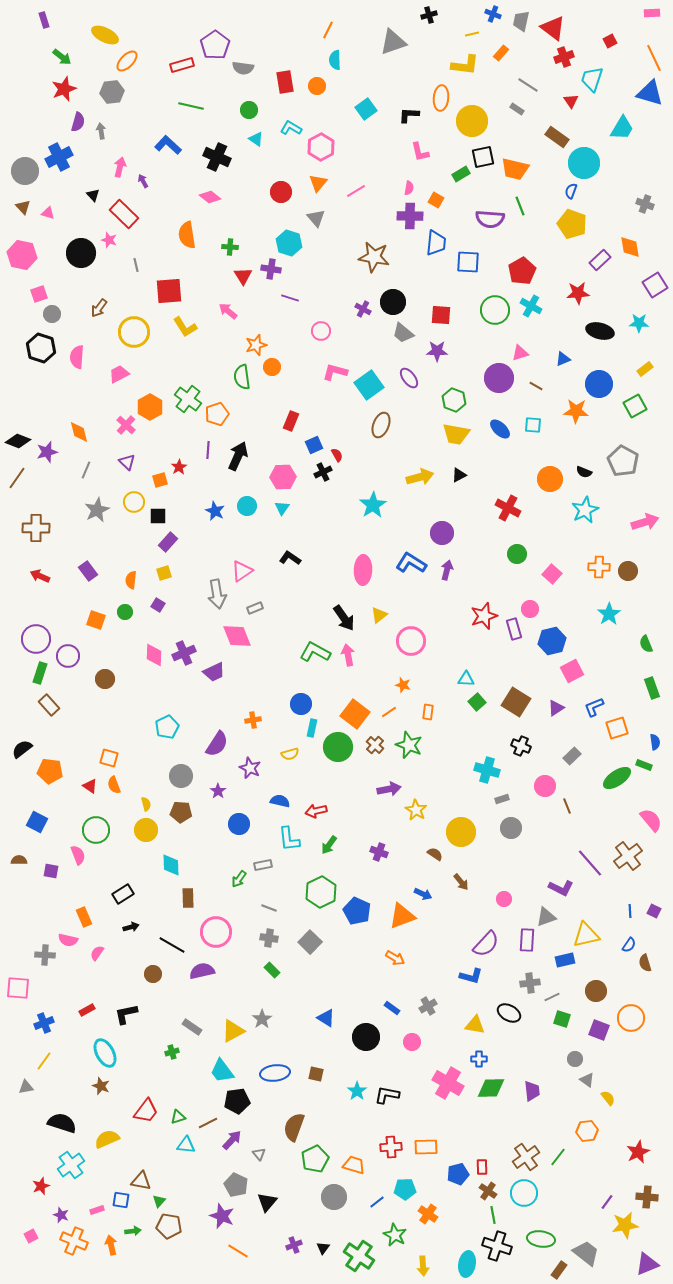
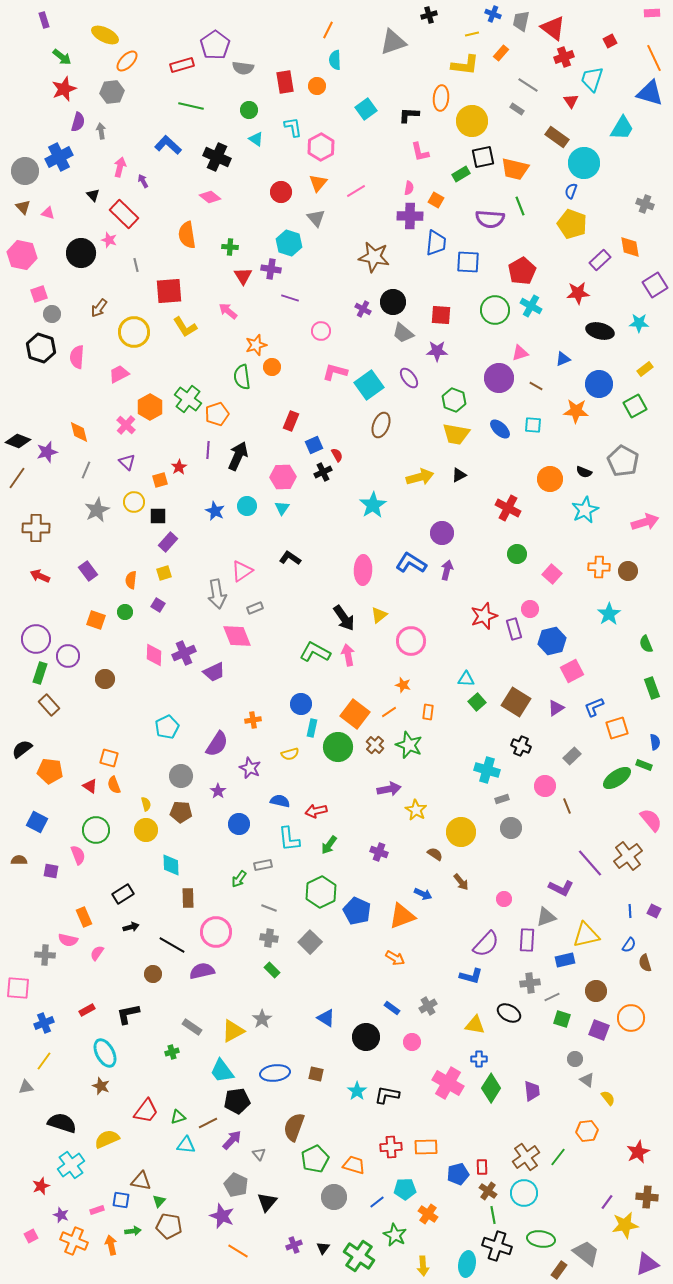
cyan L-shape at (291, 128): moved 2 px right, 1 px up; rotated 50 degrees clockwise
black L-shape at (126, 1014): moved 2 px right
green diamond at (491, 1088): rotated 56 degrees counterclockwise
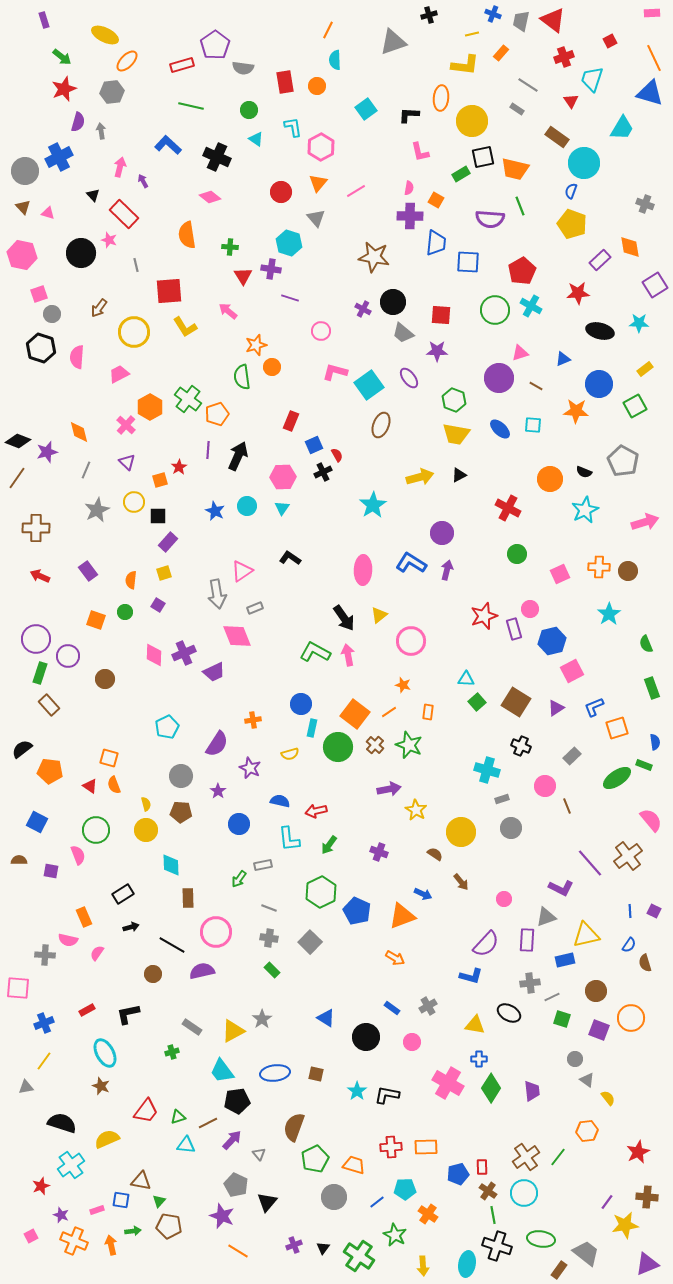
red triangle at (553, 28): moved 8 px up
pink square at (552, 574): moved 8 px right; rotated 24 degrees clockwise
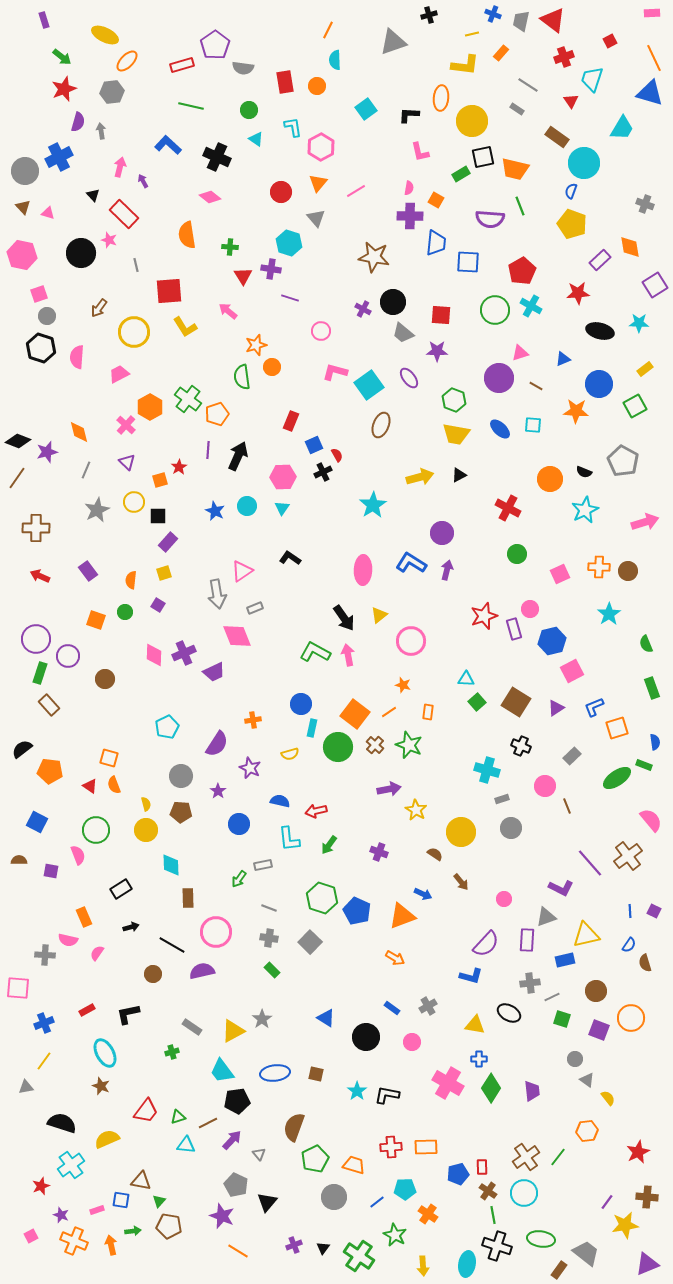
gray circle at (52, 314): moved 5 px left, 2 px down
green hexagon at (321, 892): moved 1 px right, 6 px down; rotated 16 degrees counterclockwise
black rectangle at (123, 894): moved 2 px left, 5 px up
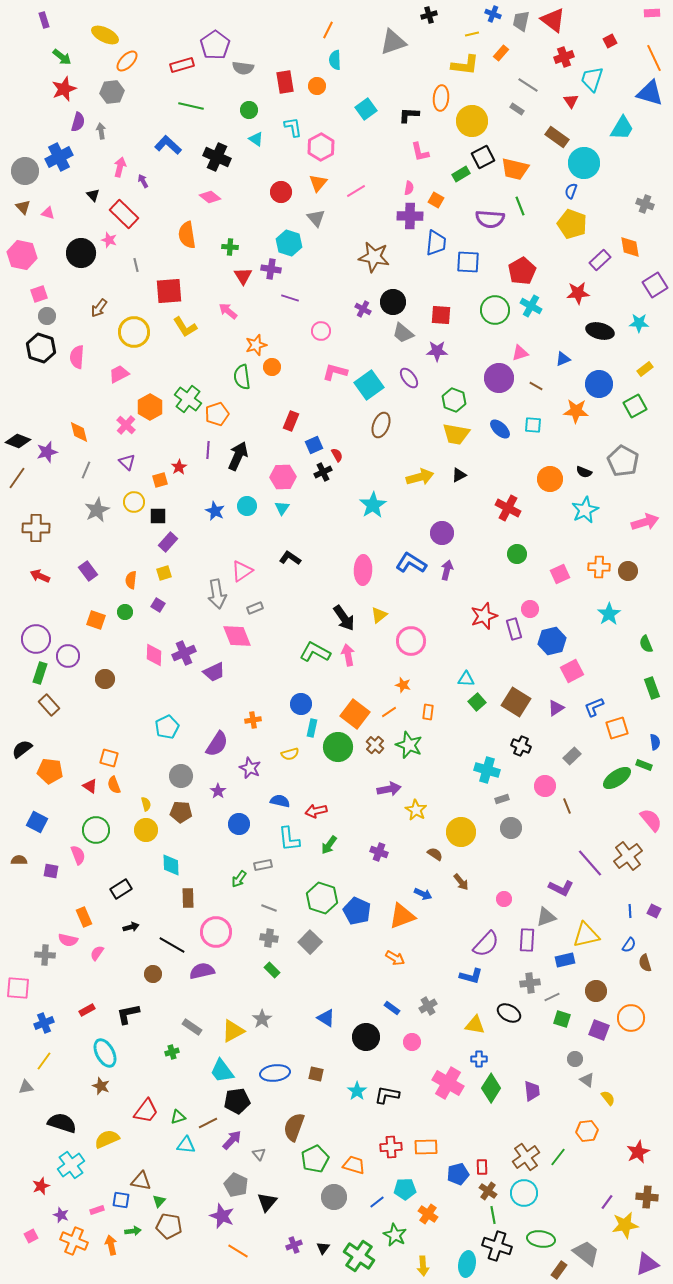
black square at (483, 157): rotated 15 degrees counterclockwise
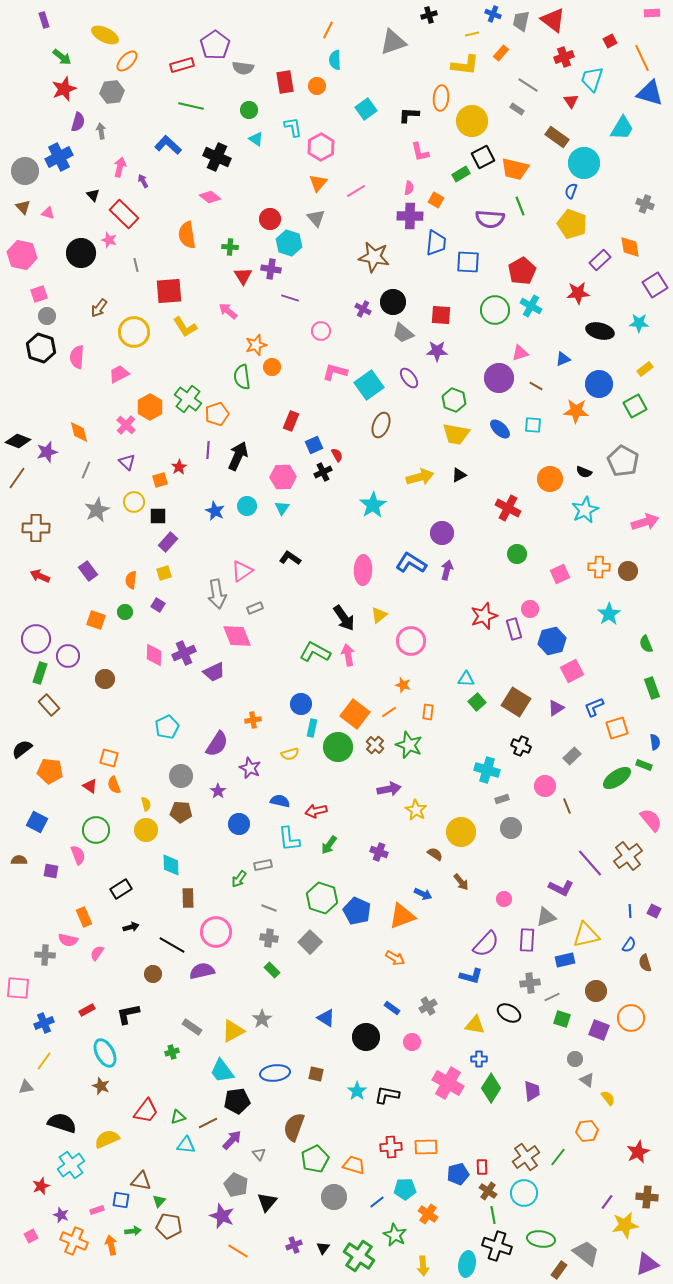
orange line at (654, 58): moved 12 px left
red circle at (281, 192): moved 11 px left, 27 px down
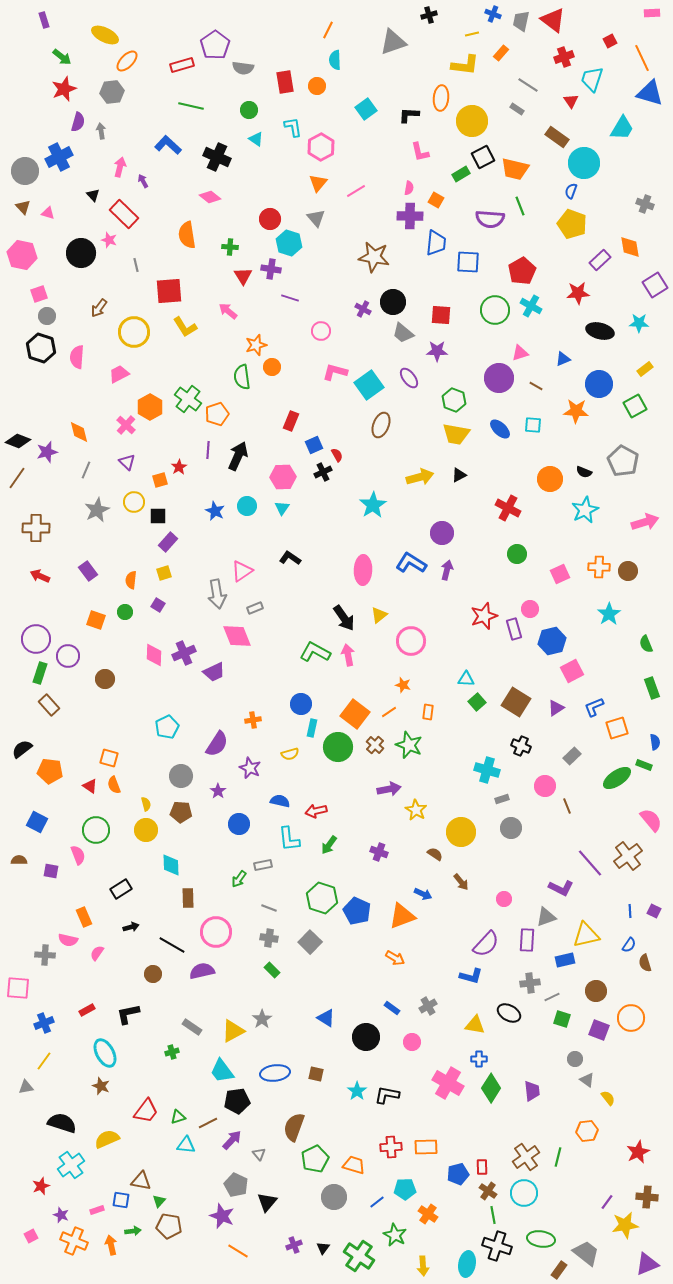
green line at (558, 1157): rotated 24 degrees counterclockwise
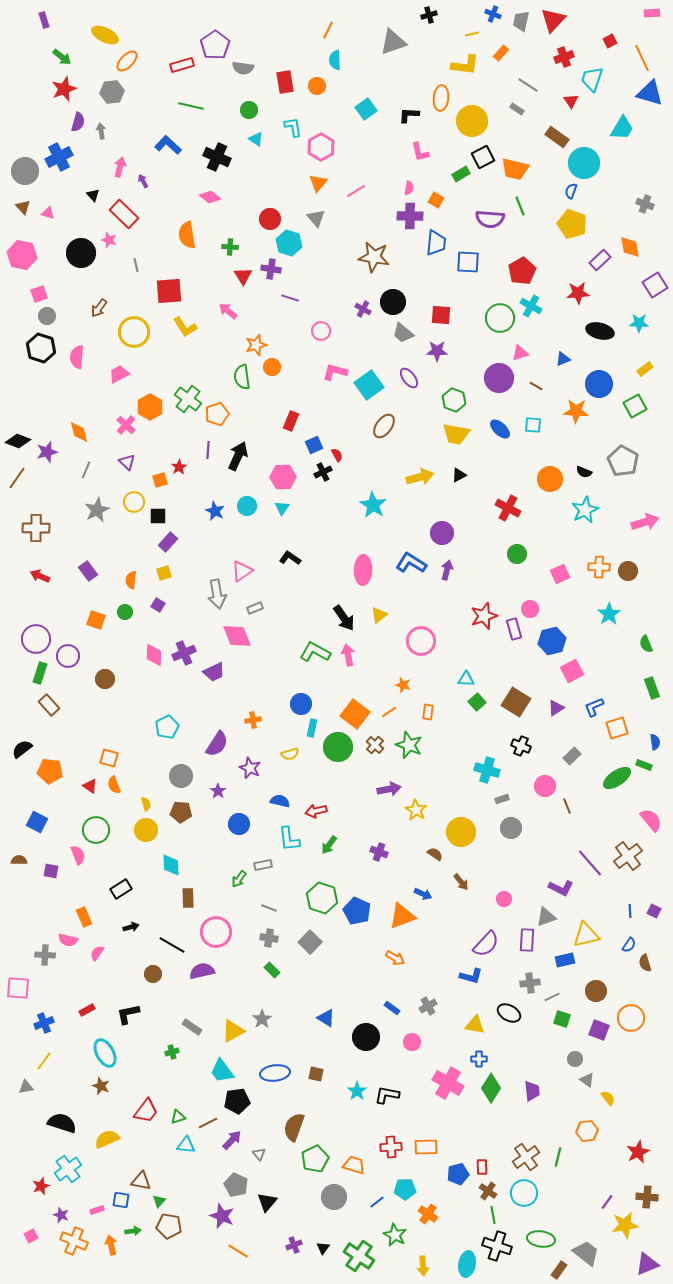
red triangle at (553, 20): rotated 36 degrees clockwise
green circle at (495, 310): moved 5 px right, 8 px down
brown ellipse at (381, 425): moved 3 px right, 1 px down; rotated 15 degrees clockwise
cyan star at (373, 505): rotated 8 degrees counterclockwise
pink circle at (411, 641): moved 10 px right
cyan cross at (71, 1165): moved 3 px left, 4 px down
